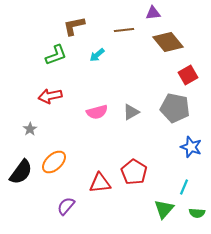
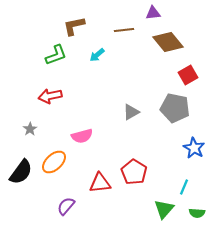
pink semicircle: moved 15 px left, 24 px down
blue star: moved 3 px right, 1 px down; rotated 10 degrees clockwise
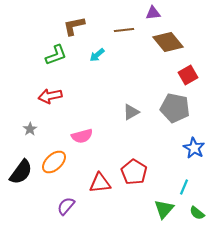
green semicircle: rotated 35 degrees clockwise
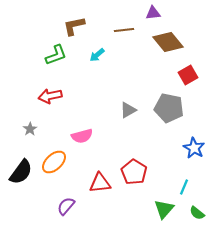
gray pentagon: moved 6 px left
gray triangle: moved 3 px left, 2 px up
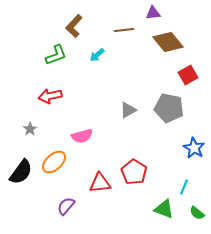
brown L-shape: rotated 35 degrees counterclockwise
green triangle: rotated 50 degrees counterclockwise
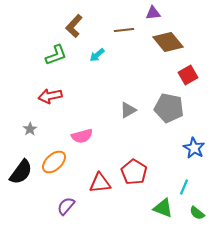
green triangle: moved 1 px left, 1 px up
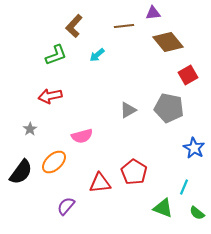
brown line: moved 4 px up
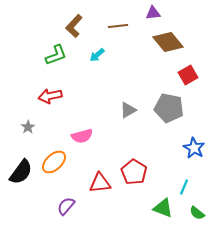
brown line: moved 6 px left
gray star: moved 2 px left, 2 px up
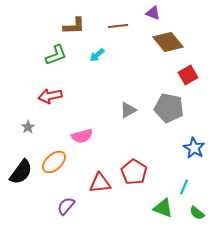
purple triangle: rotated 28 degrees clockwise
brown L-shape: rotated 135 degrees counterclockwise
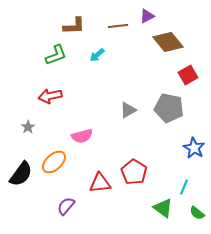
purple triangle: moved 6 px left, 3 px down; rotated 49 degrees counterclockwise
black semicircle: moved 2 px down
green triangle: rotated 15 degrees clockwise
